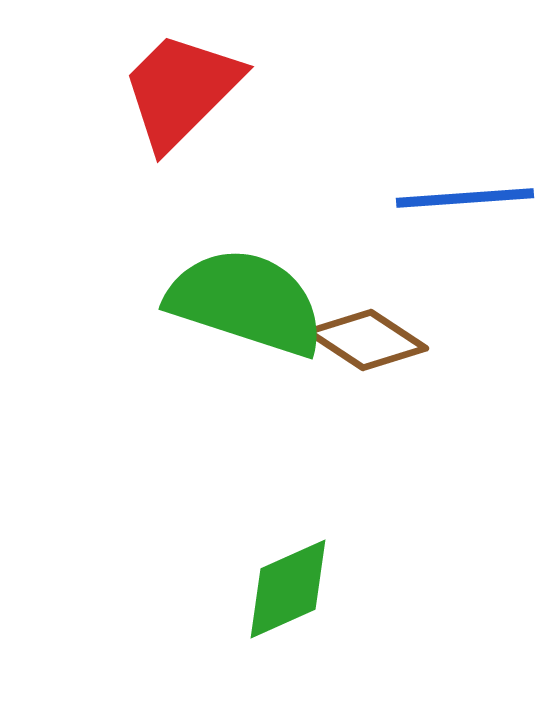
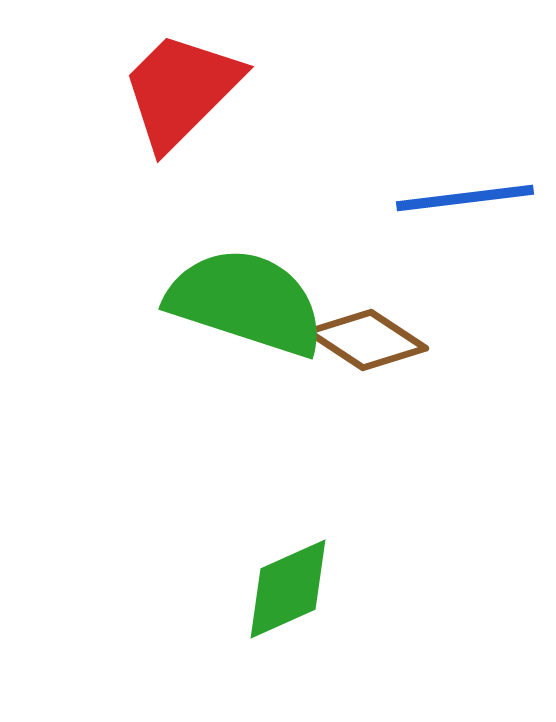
blue line: rotated 3 degrees counterclockwise
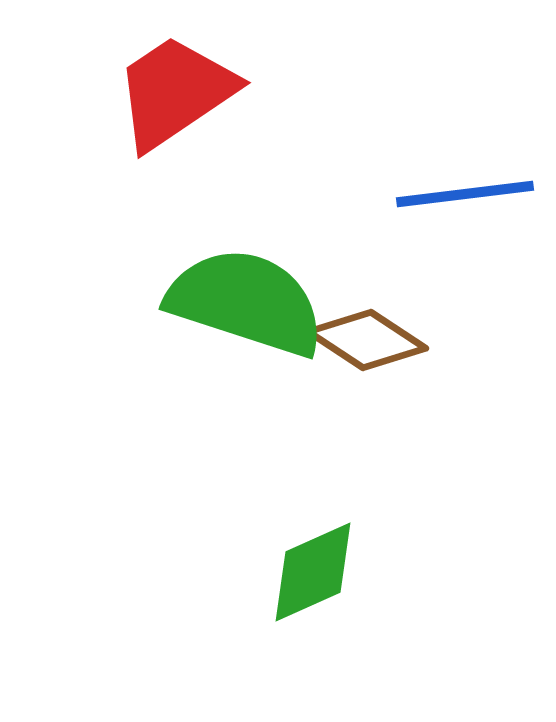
red trapezoid: moved 6 px left, 2 px down; rotated 11 degrees clockwise
blue line: moved 4 px up
green diamond: moved 25 px right, 17 px up
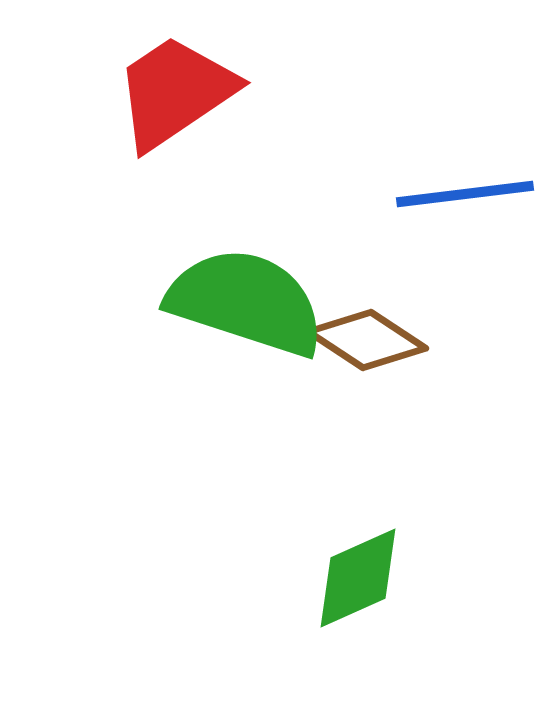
green diamond: moved 45 px right, 6 px down
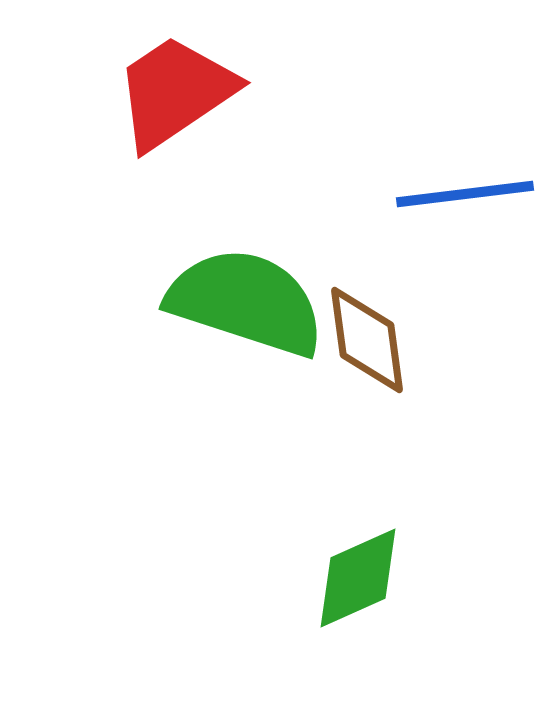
brown diamond: rotated 49 degrees clockwise
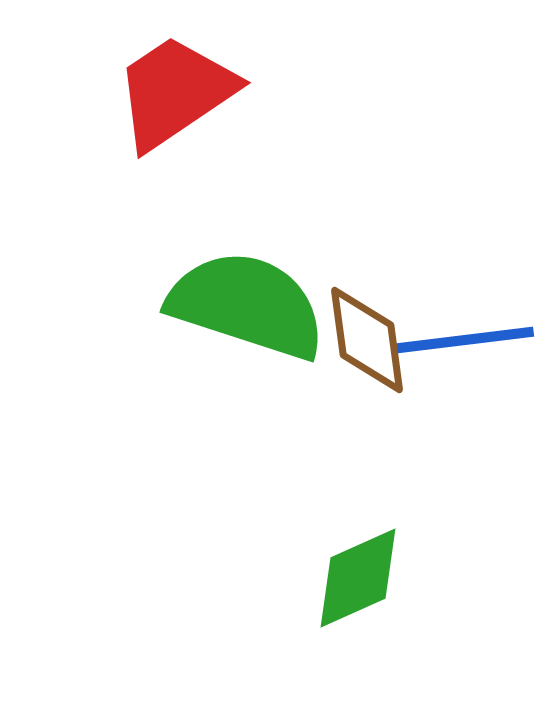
blue line: moved 146 px down
green semicircle: moved 1 px right, 3 px down
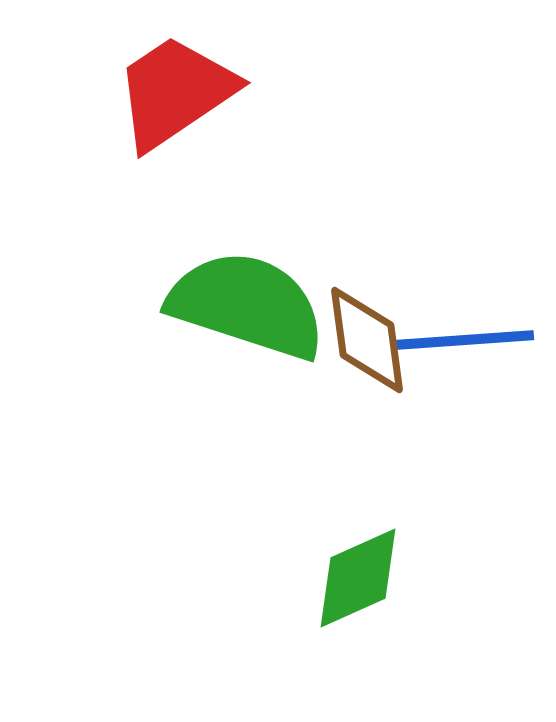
blue line: rotated 3 degrees clockwise
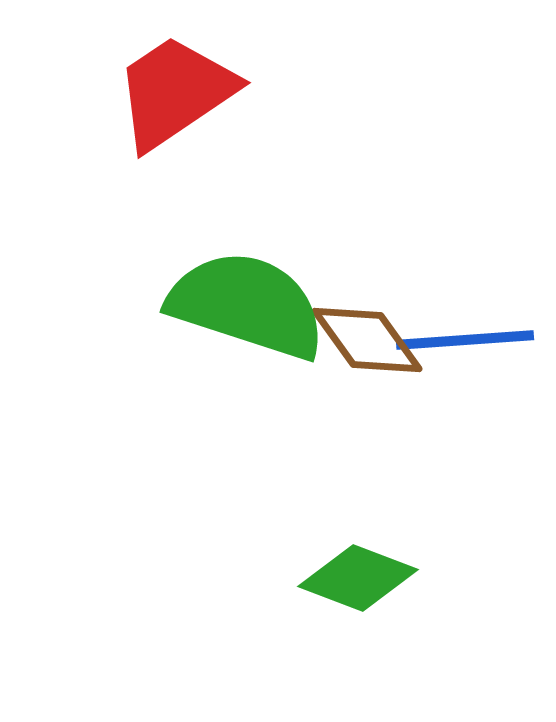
brown diamond: rotated 28 degrees counterclockwise
green diamond: rotated 45 degrees clockwise
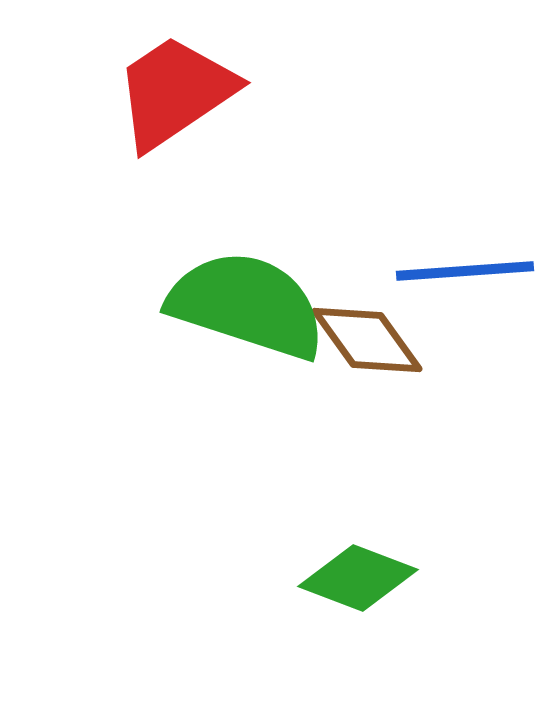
blue line: moved 69 px up
